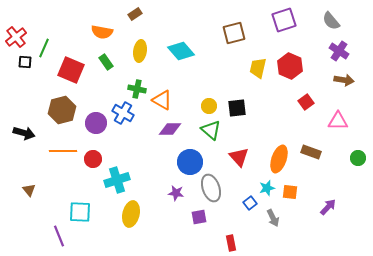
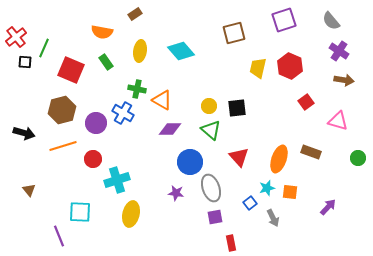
pink triangle at (338, 121): rotated 15 degrees clockwise
orange line at (63, 151): moved 5 px up; rotated 16 degrees counterclockwise
purple square at (199, 217): moved 16 px right
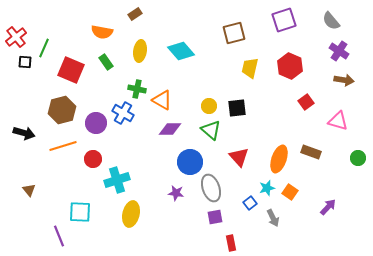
yellow trapezoid at (258, 68): moved 8 px left
orange square at (290, 192): rotated 28 degrees clockwise
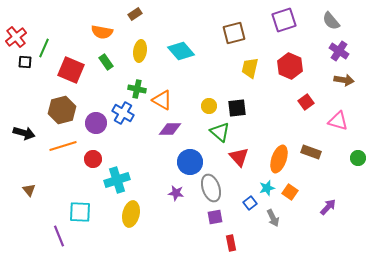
green triangle at (211, 130): moved 9 px right, 2 px down
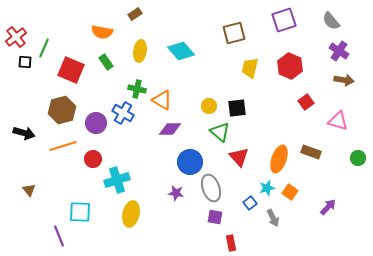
purple square at (215, 217): rotated 21 degrees clockwise
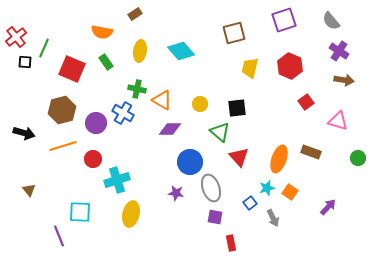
red square at (71, 70): moved 1 px right, 1 px up
yellow circle at (209, 106): moved 9 px left, 2 px up
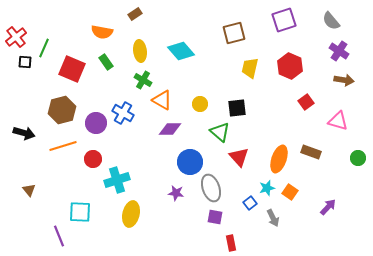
yellow ellipse at (140, 51): rotated 15 degrees counterclockwise
green cross at (137, 89): moved 6 px right, 9 px up; rotated 18 degrees clockwise
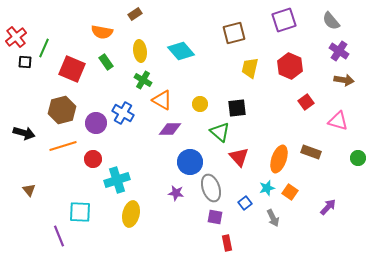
blue square at (250, 203): moved 5 px left
red rectangle at (231, 243): moved 4 px left
